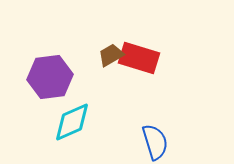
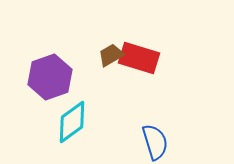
purple hexagon: rotated 12 degrees counterclockwise
cyan diamond: rotated 12 degrees counterclockwise
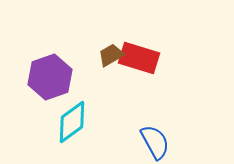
blue semicircle: rotated 12 degrees counterclockwise
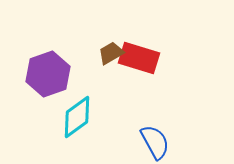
brown trapezoid: moved 2 px up
purple hexagon: moved 2 px left, 3 px up
cyan diamond: moved 5 px right, 5 px up
